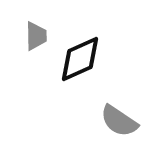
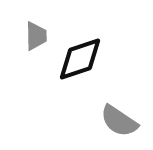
black diamond: rotated 6 degrees clockwise
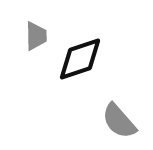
gray semicircle: rotated 15 degrees clockwise
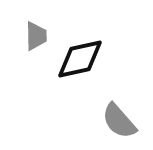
black diamond: rotated 6 degrees clockwise
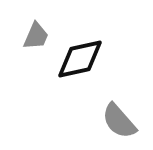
gray trapezoid: rotated 24 degrees clockwise
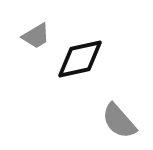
gray trapezoid: rotated 36 degrees clockwise
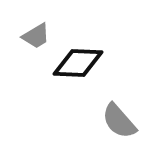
black diamond: moved 2 px left, 4 px down; rotated 15 degrees clockwise
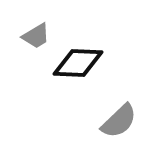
gray semicircle: rotated 93 degrees counterclockwise
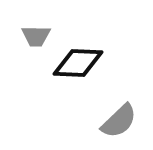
gray trapezoid: rotated 32 degrees clockwise
